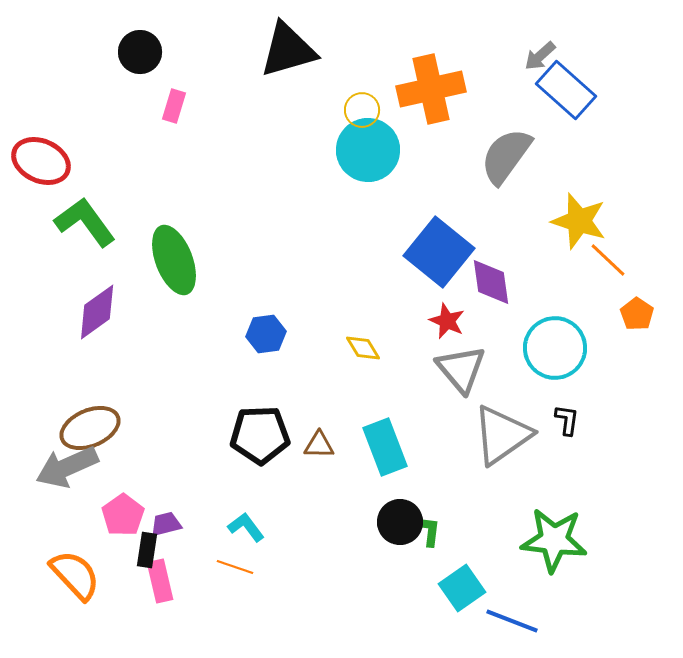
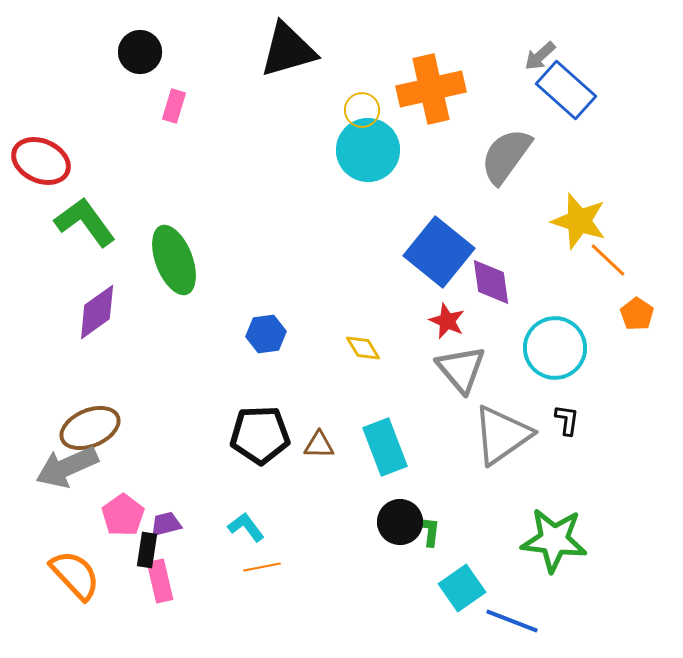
orange line at (235, 567): moved 27 px right; rotated 30 degrees counterclockwise
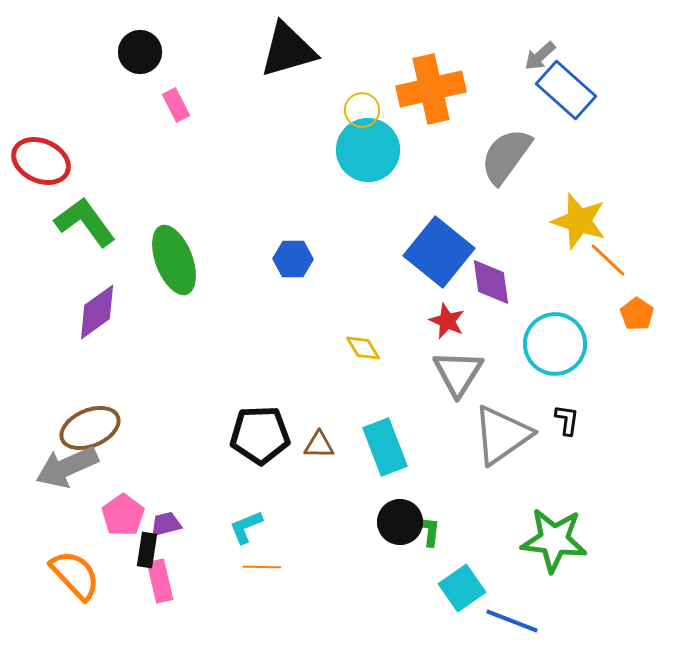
pink rectangle at (174, 106): moved 2 px right, 1 px up; rotated 44 degrees counterclockwise
blue hexagon at (266, 334): moved 27 px right, 75 px up; rotated 9 degrees clockwise
cyan circle at (555, 348): moved 4 px up
gray triangle at (461, 369): moved 3 px left, 4 px down; rotated 12 degrees clockwise
cyan L-shape at (246, 527): rotated 75 degrees counterclockwise
orange line at (262, 567): rotated 12 degrees clockwise
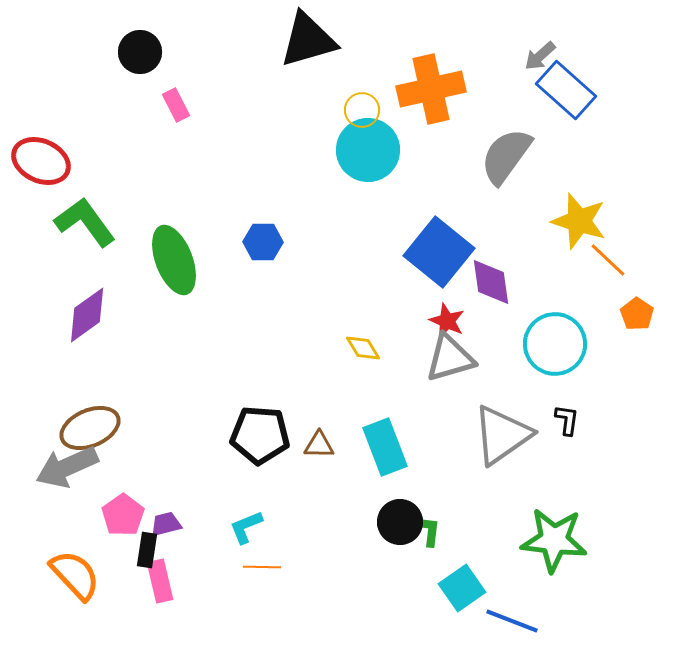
black triangle at (288, 50): moved 20 px right, 10 px up
blue hexagon at (293, 259): moved 30 px left, 17 px up
purple diamond at (97, 312): moved 10 px left, 3 px down
gray triangle at (458, 373): moved 8 px left, 15 px up; rotated 42 degrees clockwise
black pentagon at (260, 435): rotated 6 degrees clockwise
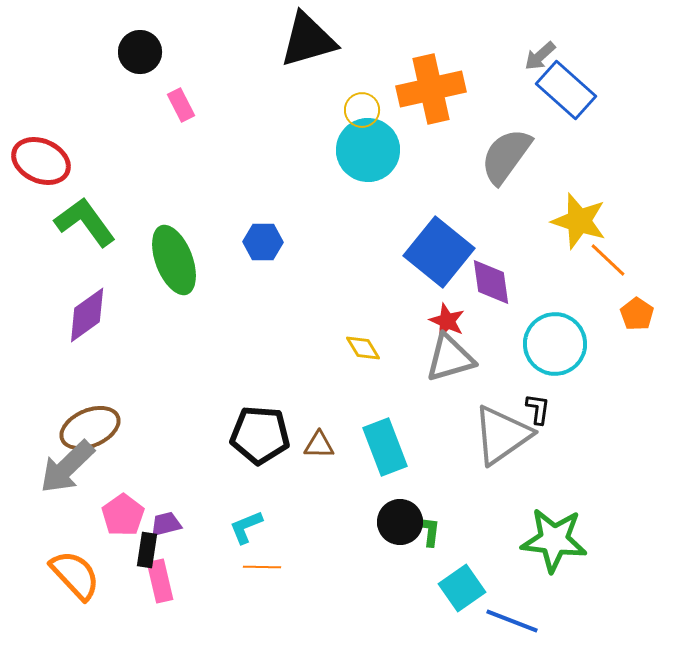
pink rectangle at (176, 105): moved 5 px right
black L-shape at (567, 420): moved 29 px left, 11 px up
gray arrow at (67, 467): rotated 20 degrees counterclockwise
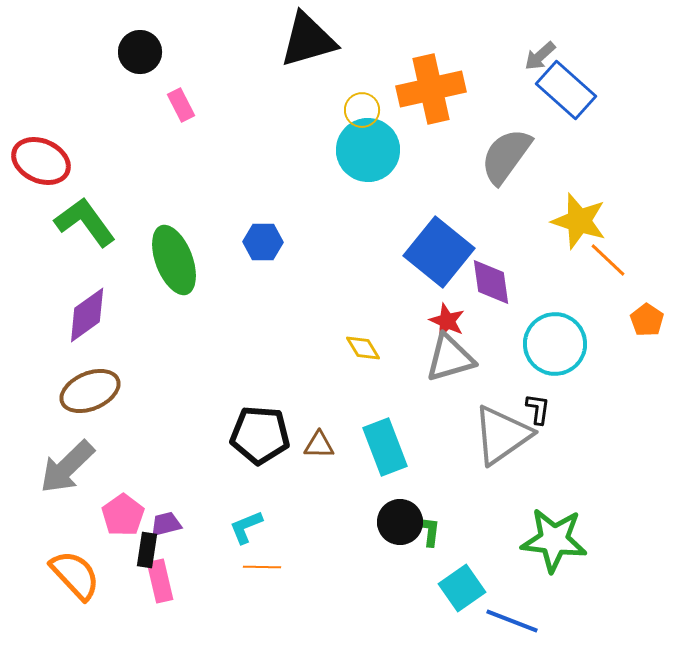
orange pentagon at (637, 314): moved 10 px right, 6 px down
brown ellipse at (90, 428): moved 37 px up
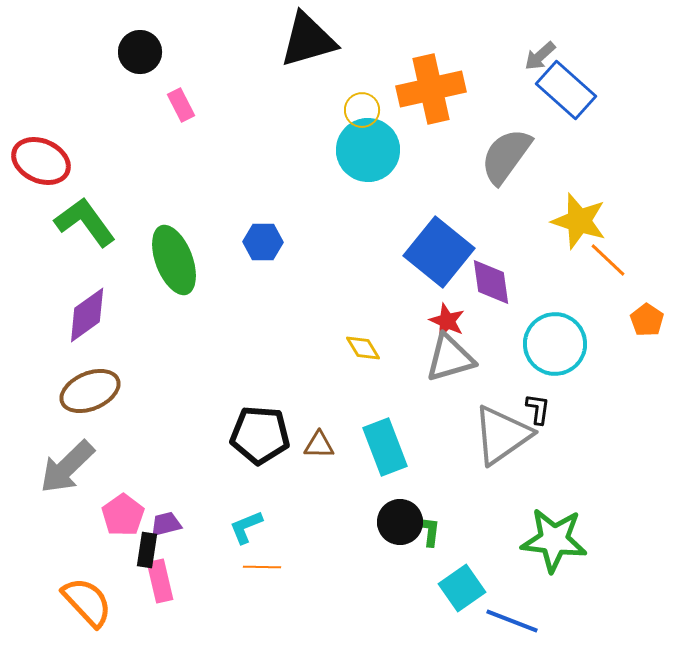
orange semicircle at (75, 575): moved 12 px right, 27 px down
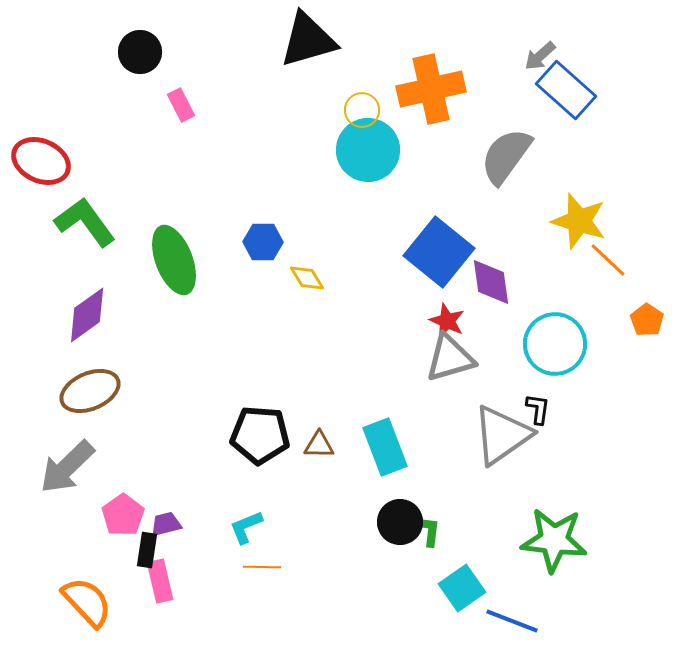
yellow diamond at (363, 348): moved 56 px left, 70 px up
